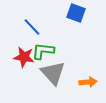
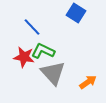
blue square: rotated 12 degrees clockwise
green L-shape: rotated 20 degrees clockwise
orange arrow: rotated 30 degrees counterclockwise
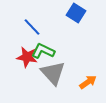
red star: moved 3 px right
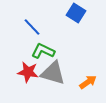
red star: moved 1 px right, 15 px down
gray triangle: rotated 32 degrees counterclockwise
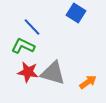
green L-shape: moved 20 px left, 5 px up
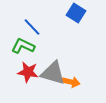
orange arrow: moved 17 px left; rotated 48 degrees clockwise
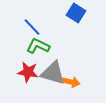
green L-shape: moved 15 px right
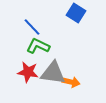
gray triangle: rotated 8 degrees counterclockwise
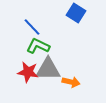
gray triangle: moved 5 px left, 4 px up; rotated 8 degrees counterclockwise
